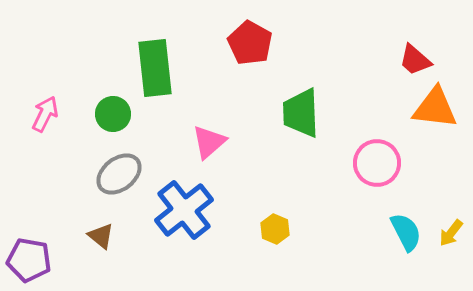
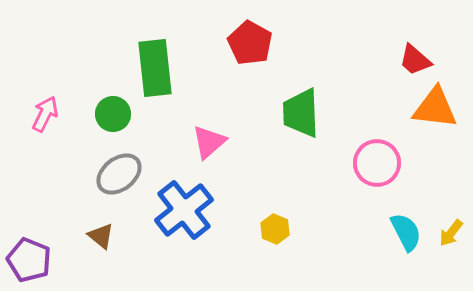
purple pentagon: rotated 12 degrees clockwise
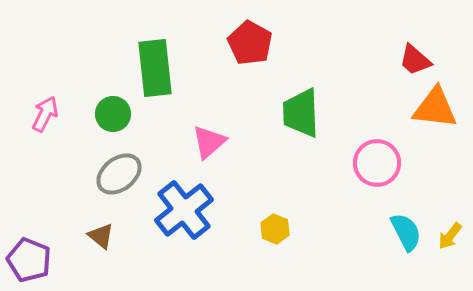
yellow arrow: moved 1 px left, 3 px down
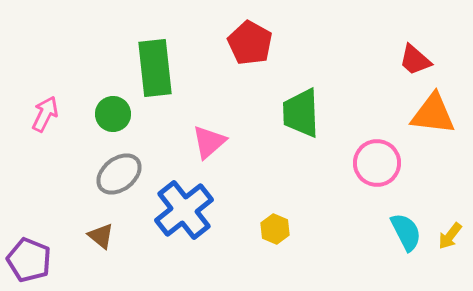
orange triangle: moved 2 px left, 6 px down
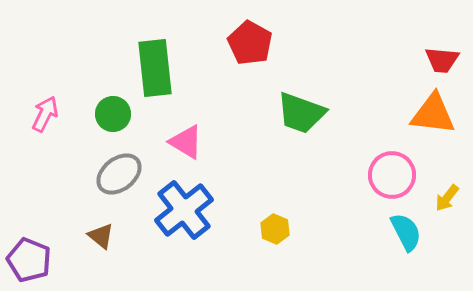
red trapezoid: moved 27 px right; rotated 36 degrees counterclockwise
green trapezoid: rotated 68 degrees counterclockwise
pink triangle: moved 23 px left; rotated 48 degrees counterclockwise
pink circle: moved 15 px right, 12 px down
yellow arrow: moved 3 px left, 38 px up
